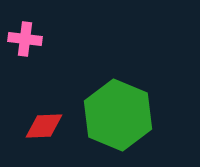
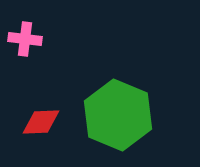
red diamond: moved 3 px left, 4 px up
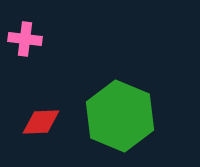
green hexagon: moved 2 px right, 1 px down
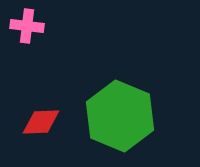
pink cross: moved 2 px right, 13 px up
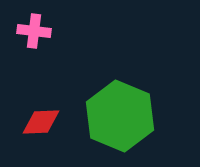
pink cross: moved 7 px right, 5 px down
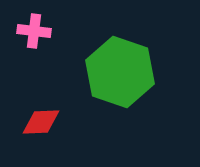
green hexagon: moved 44 px up; rotated 4 degrees counterclockwise
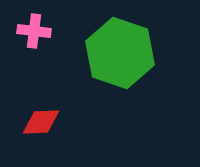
green hexagon: moved 19 px up
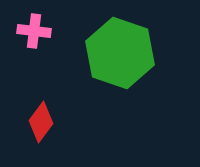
red diamond: rotated 51 degrees counterclockwise
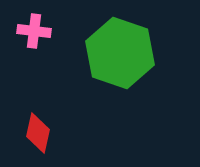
red diamond: moved 3 px left, 11 px down; rotated 24 degrees counterclockwise
